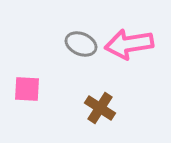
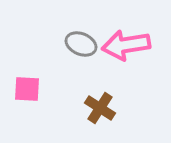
pink arrow: moved 3 px left, 1 px down
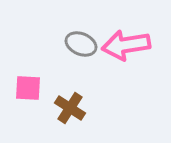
pink square: moved 1 px right, 1 px up
brown cross: moved 30 px left
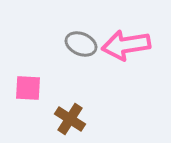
brown cross: moved 11 px down
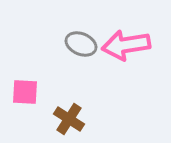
pink square: moved 3 px left, 4 px down
brown cross: moved 1 px left
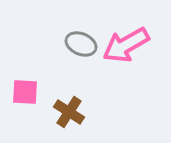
pink arrow: rotated 21 degrees counterclockwise
brown cross: moved 7 px up
